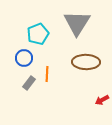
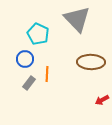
gray triangle: moved 4 px up; rotated 16 degrees counterclockwise
cyan pentagon: rotated 25 degrees counterclockwise
blue circle: moved 1 px right, 1 px down
brown ellipse: moved 5 px right
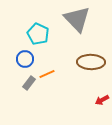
orange line: rotated 63 degrees clockwise
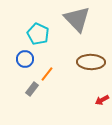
orange line: rotated 28 degrees counterclockwise
gray rectangle: moved 3 px right, 6 px down
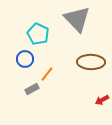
gray rectangle: rotated 24 degrees clockwise
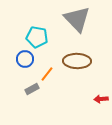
cyan pentagon: moved 1 px left, 3 px down; rotated 15 degrees counterclockwise
brown ellipse: moved 14 px left, 1 px up
red arrow: moved 1 px left, 1 px up; rotated 24 degrees clockwise
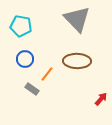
cyan pentagon: moved 16 px left, 11 px up
gray rectangle: rotated 64 degrees clockwise
red arrow: rotated 136 degrees clockwise
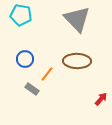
cyan pentagon: moved 11 px up
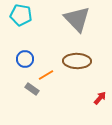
orange line: moved 1 px left, 1 px down; rotated 21 degrees clockwise
red arrow: moved 1 px left, 1 px up
